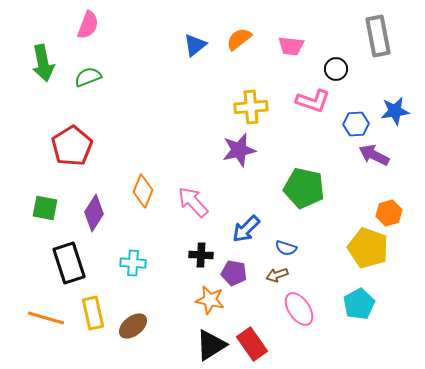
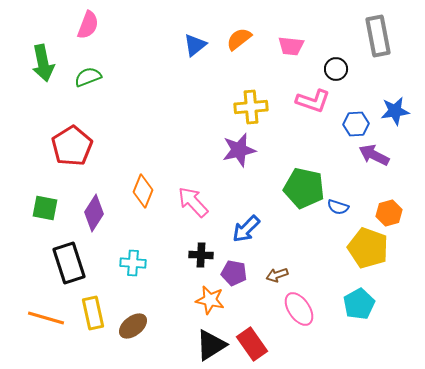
blue semicircle: moved 52 px right, 41 px up
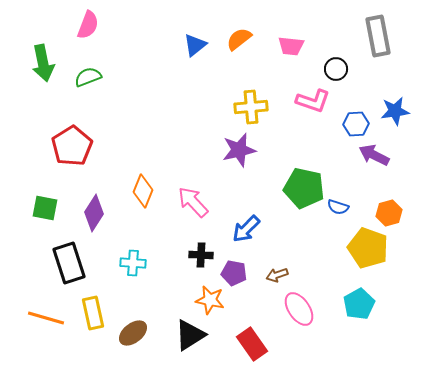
brown ellipse: moved 7 px down
black triangle: moved 21 px left, 10 px up
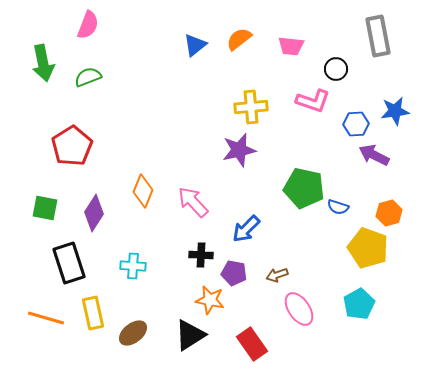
cyan cross: moved 3 px down
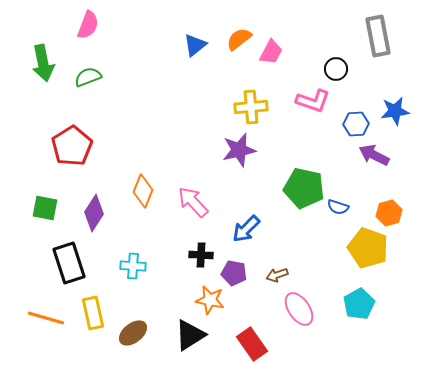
pink trapezoid: moved 20 px left, 6 px down; rotated 68 degrees counterclockwise
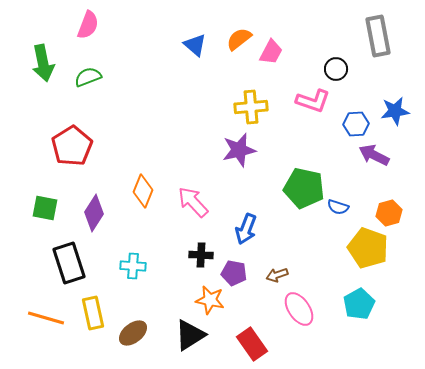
blue triangle: rotated 40 degrees counterclockwise
blue arrow: rotated 24 degrees counterclockwise
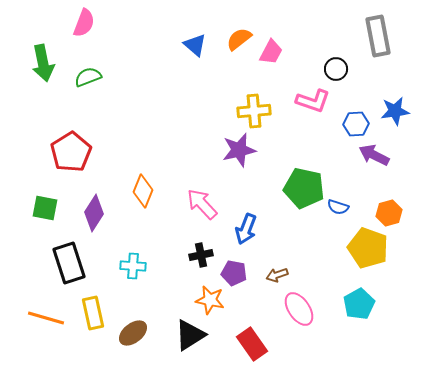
pink semicircle: moved 4 px left, 2 px up
yellow cross: moved 3 px right, 4 px down
red pentagon: moved 1 px left, 6 px down
pink arrow: moved 9 px right, 2 px down
black cross: rotated 15 degrees counterclockwise
